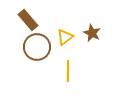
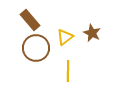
brown rectangle: moved 2 px right
brown circle: moved 1 px left, 1 px down
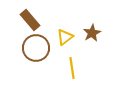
brown star: rotated 18 degrees clockwise
yellow line: moved 4 px right, 3 px up; rotated 10 degrees counterclockwise
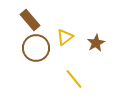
brown star: moved 4 px right, 10 px down
yellow line: moved 2 px right, 11 px down; rotated 30 degrees counterclockwise
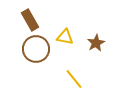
brown rectangle: rotated 10 degrees clockwise
yellow triangle: rotated 48 degrees clockwise
brown circle: moved 1 px down
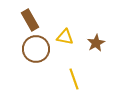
yellow line: rotated 20 degrees clockwise
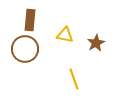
brown rectangle: rotated 35 degrees clockwise
yellow triangle: moved 2 px up
brown circle: moved 11 px left
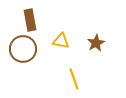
brown rectangle: rotated 15 degrees counterclockwise
yellow triangle: moved 4 px left, 6 px down
brown circle: moved 2 px left
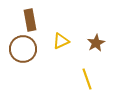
yellow triangle: rotated 36 degrees counterclockwise
yellow line: moved 13 px right
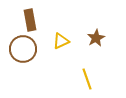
brown star: moved 5 px up
